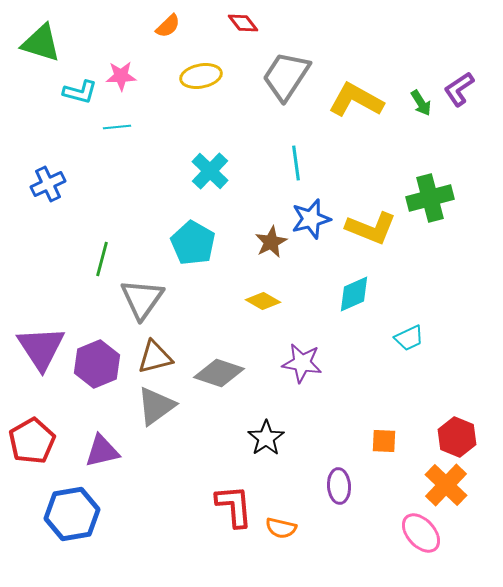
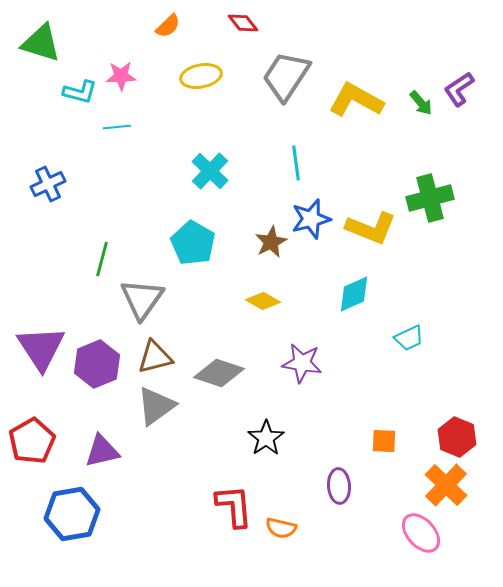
green arrow at (421, 103): rotated 8 degrees counterclockwise
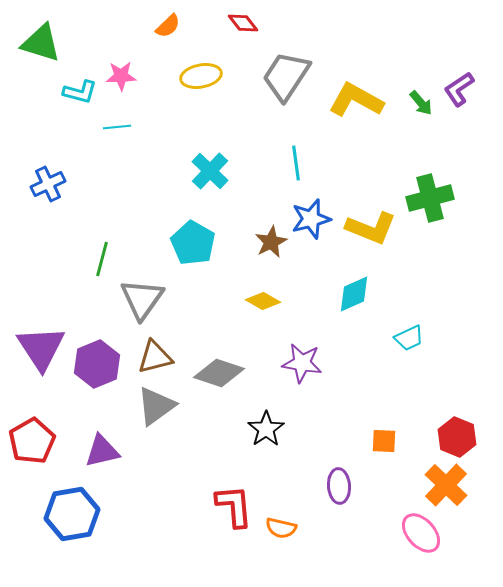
black star at (266, 438): moved 9 px up
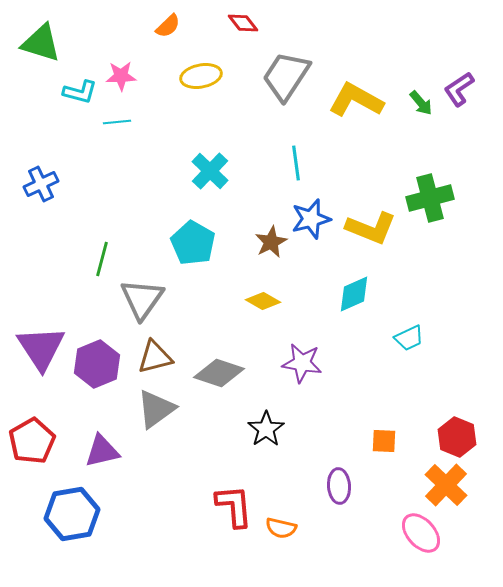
cyan line at (117, 127): moved 5 px up
blue cross at (48, 184): moved 7 px left
gray triangle at (156, 406): moved 3 px down
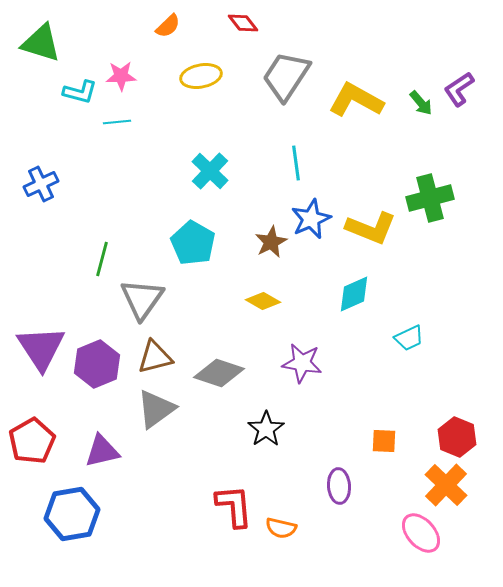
blue star at (311, 219): rotated 9 degrees counterclockwise
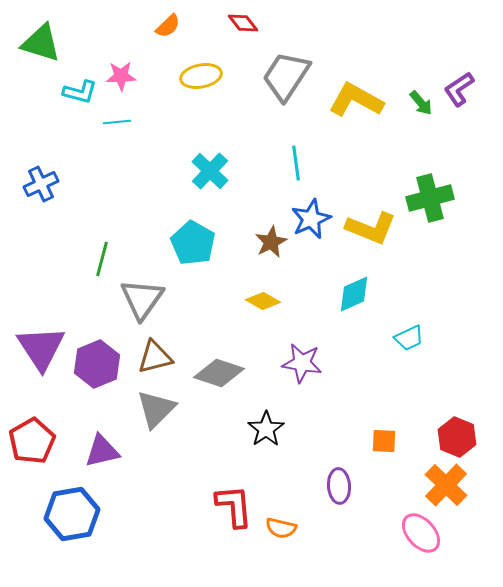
gray triangle at (156, 409): rotated 9 degrees counterclockwise
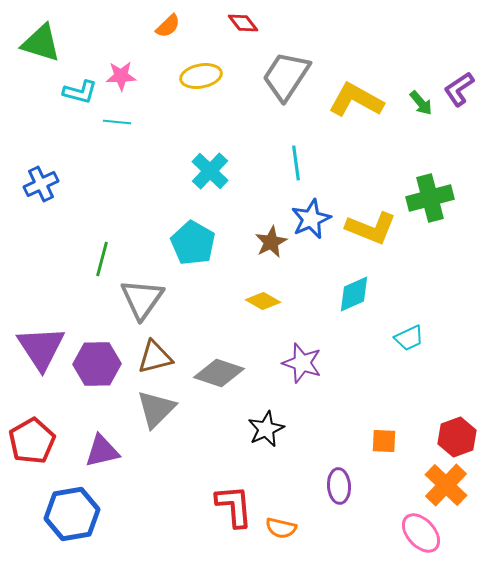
cyan line at (117, 122): rotated 12 degrees clockwise
purple star at (302, 363): rotated 9 degrees clockwise
purple hexagon at (97, 364): rotated 21 degrees clockwise
black star at (266, 429): rotated 9 degrees clockwise
red hexagon at (457, 437): rotated 18 degrees clockwise
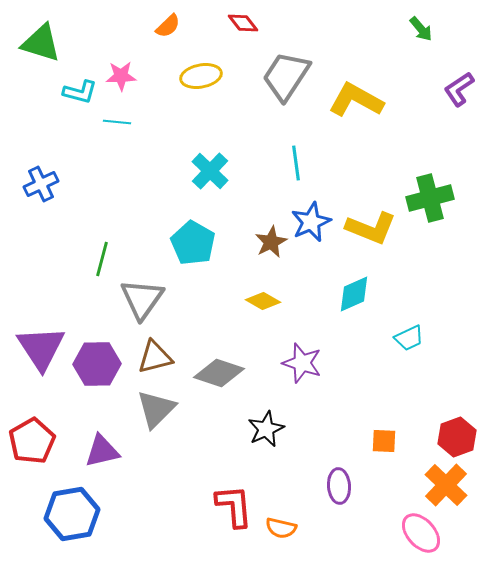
green arrow at (421, 103): moved 74 px up
blue star at (311, 219): moved 3 px down
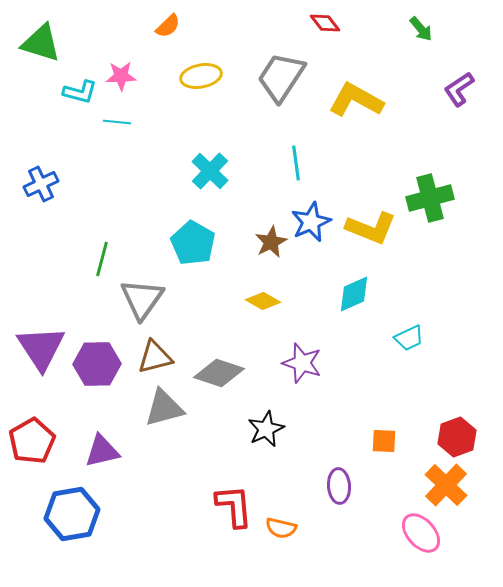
red diamond at (243, 23): moved 82 px right
gray trapezoid at (286, 76): moved 5 px left, 1 px down
gray triangle at (156, 409): moved 8 px right, 1 px up; rotated 30 degrees clockwise
